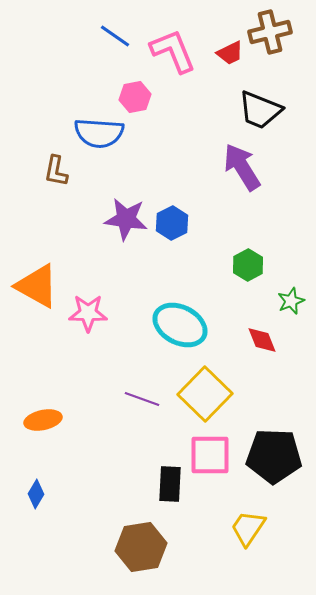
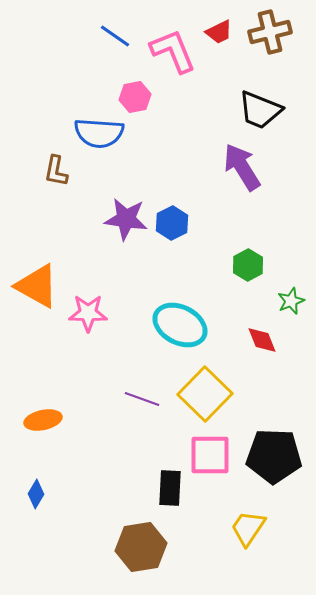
red trapezoid: moved 11 px left, 21 px up
black rectangle: moved 4 px down
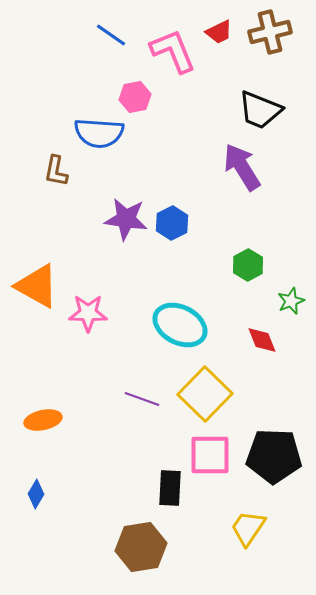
blue line: moved 4 px left, 1 px up
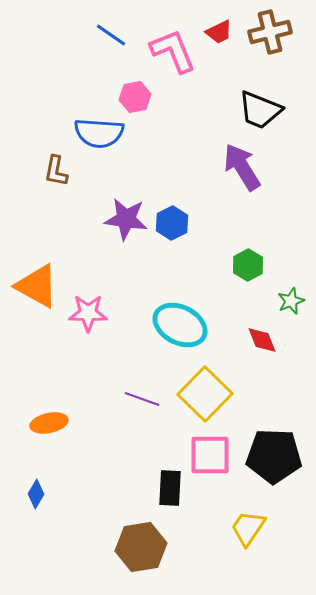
orange ellipse: moved 6 px right, 3 px down
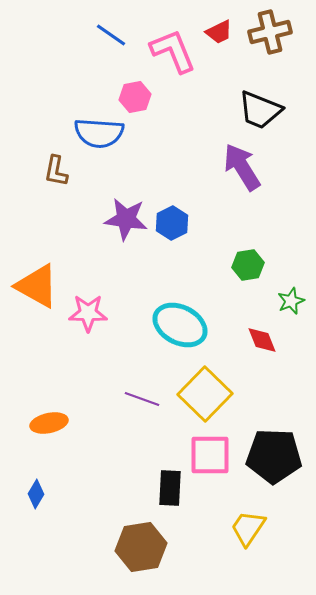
green hexagon: rotated 20 degrees clockwise
